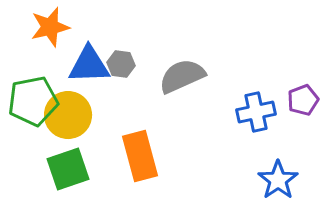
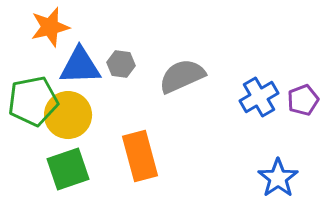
blue triangle: moved 9 px left, 1 px down
blue cross: moved 3 px right, 15 px up; rotated 18 degrees counterclockwise
blue star: moved 2 px up
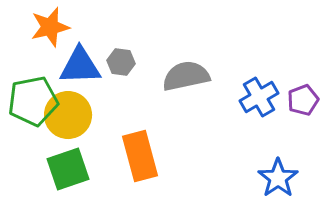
gray hexagon: moved 2 px up
gray semicircle: moved 4 px right; rotated 12 degrees clockwise
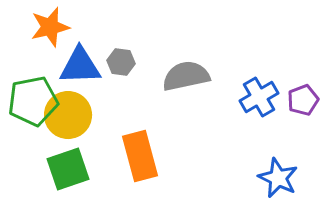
blue star: rotated 12 degrees counterclockwise
